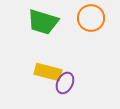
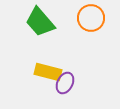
green trapezoid: moved 3 px left; rotated 32 degrees clockwise
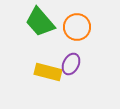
orange circle: moved 14 px left, 9 px down
purple ellipse: moved 6 px right, 19 px up
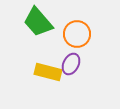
green trapezoid: moved 2 px left
orange circle: moved 7 px down
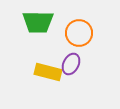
green trapezoid: rotated 48 degrees counterclockwise
orange circle: moved 2 px right, 1 px up
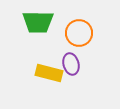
purple ellipse: rotated 40 degrees counterclockwise
yellow rectangle: moved 1 px right, 1 px down
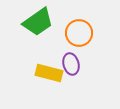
green trapezoid: rotated 36 degrees counterclockwise
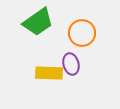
orange circle: moved 3 px right
yellow rectangle: rotated 12 degrees counterclockwise
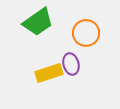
orange circle: moved 4 px right
yellow rectangle: rotated 20 degrees counterclockwise
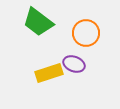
green trapezoid: rotated 72 degrees clockwise
purple ellipse: moved 3 px right; rotated 55 degrees counterclockwise
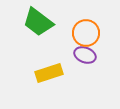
purple ellipse: moved 11 px right, 9 px up
